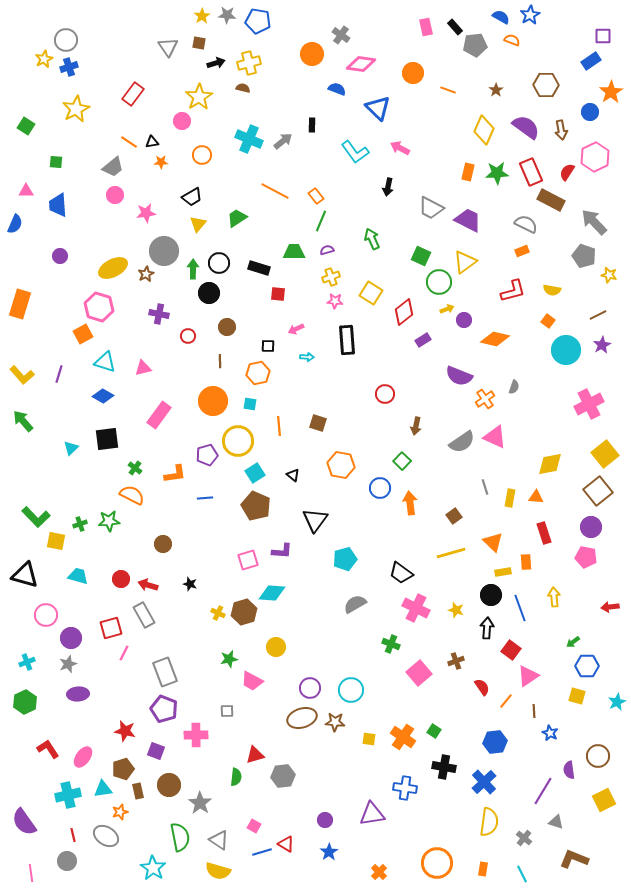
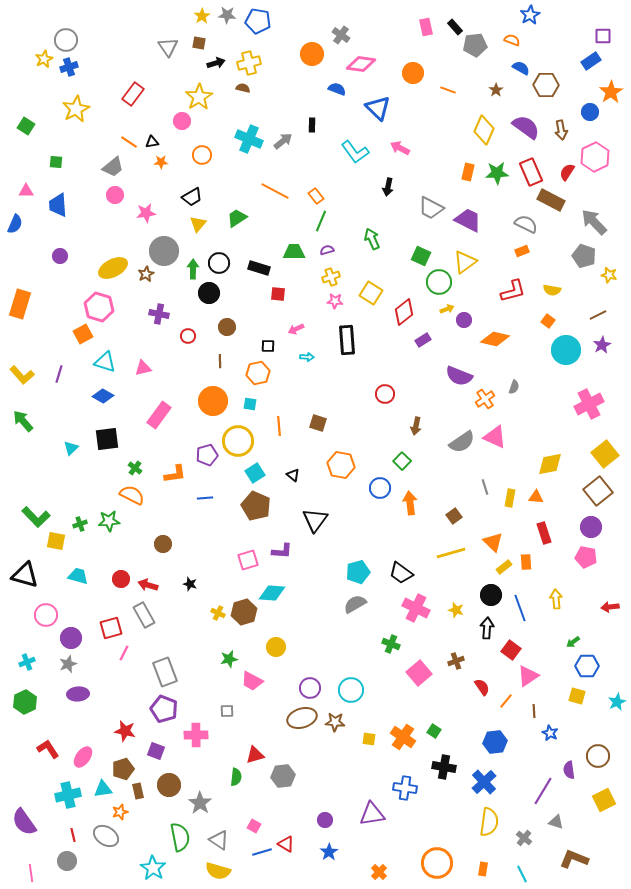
blue semicircle at (501, 17): moved 20 px right, 51 px down
cyan pentagon at (345, 559): moved 13 px right, 13 px down
yellow rectangle at (503, 572): moved 1 px right, 5 px up; rotated 28 degrees counterclockwise
yellow arrow at (554, 597): moved 2 px right, 2 px down
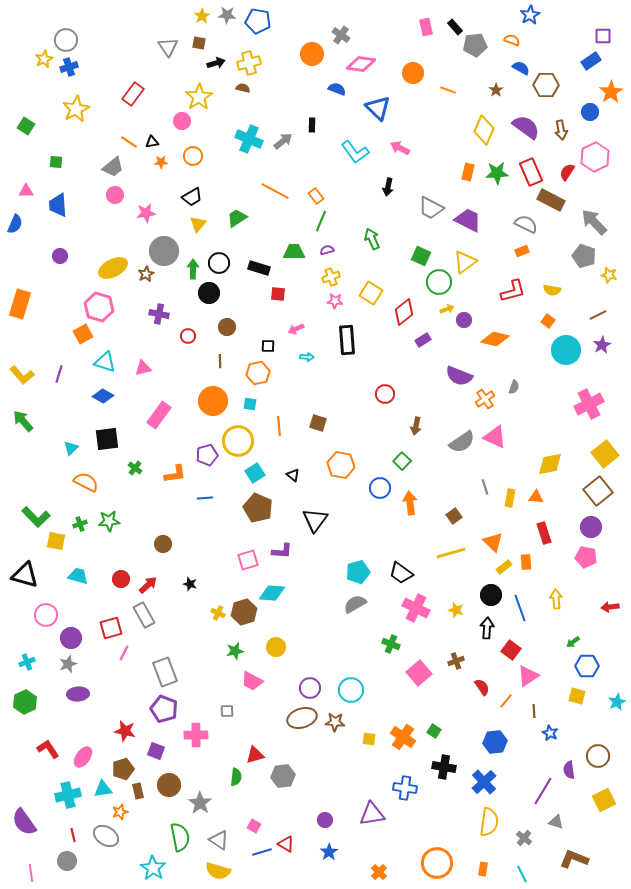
orange circle at (202, 155): moved 9 px left, 1 px down
orange semicircle at (132, 495): moved 46 px left, 13 px up
brown pentagon at (256, 506): moved 2 px right, 2 px down
red arrow at (148, 585): rotated 120 degrees clockwise
green star at (229, 659): moved 6 px right, 8 px up
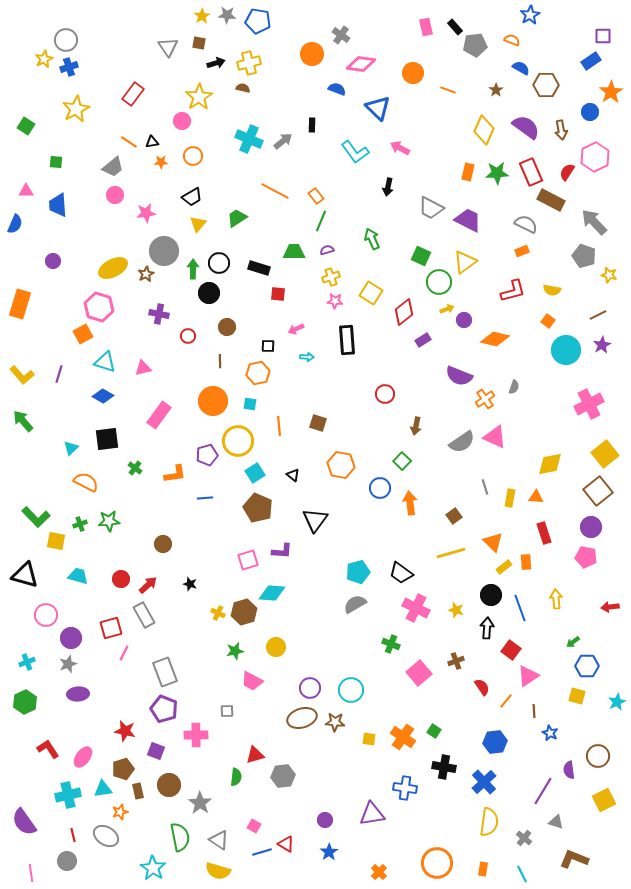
purple circle at (60, 256): moved 7 px left, 5 px down
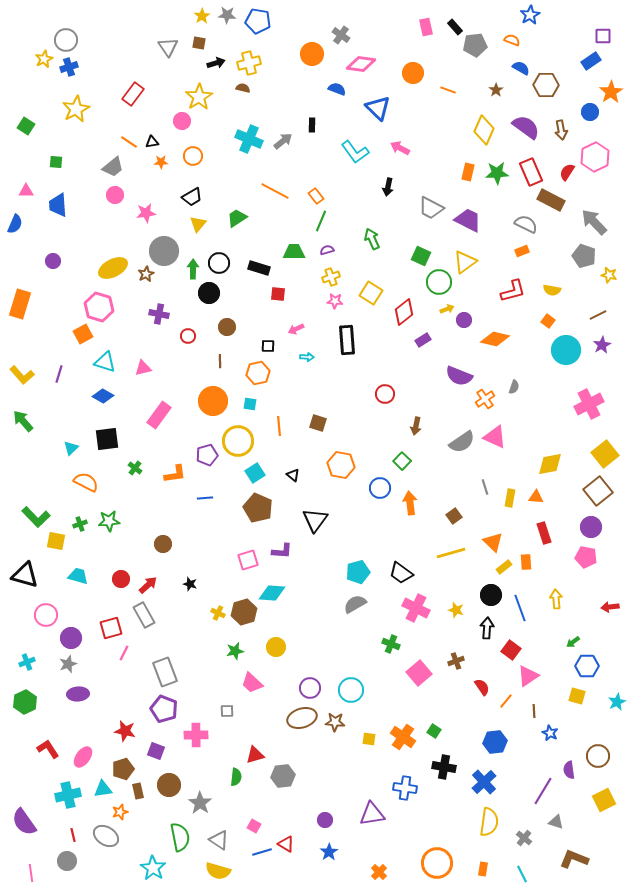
pink trapezoid at (252, 681): moved 2 px down; rotated 15 degrees clockwise
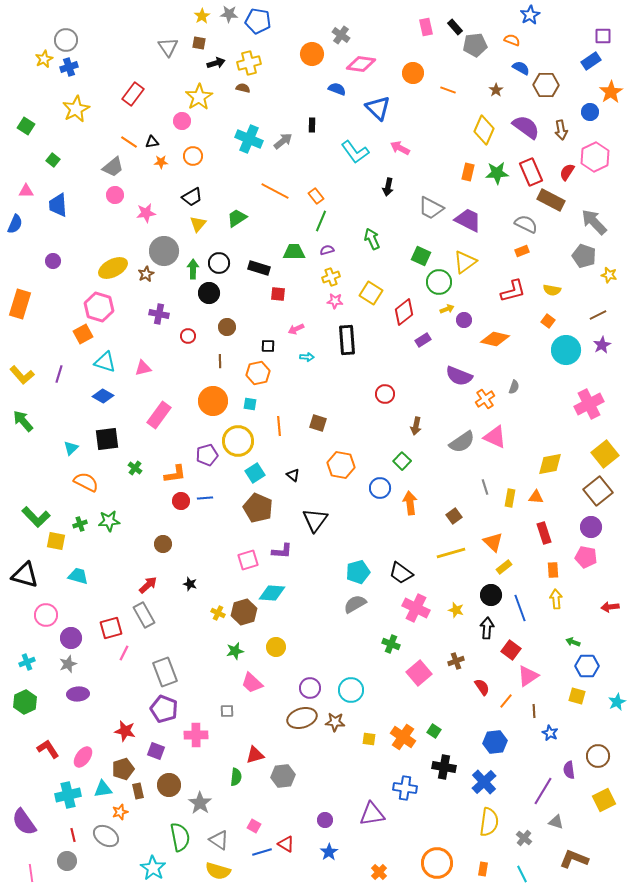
gray star at (227, 15): moved 2 px right, 1 px up
green square at (56, 162): moved 3 px left, 2 px up; rotated 32 degrees clockwise
orange rectangle at (526, 562): moved 27 px right, 8 px down
red circle at (121, 579): moved 60 px right, 78 px up
green arrow at (573, 642): rotated 56 degrees clockwise
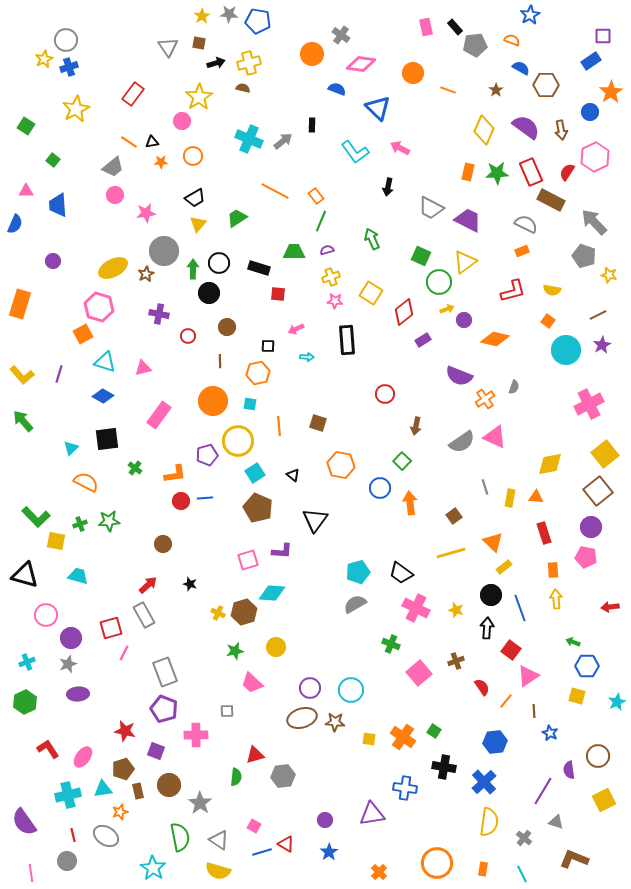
black trapezoid at (192, 197): moved 3 px right, 1 px down
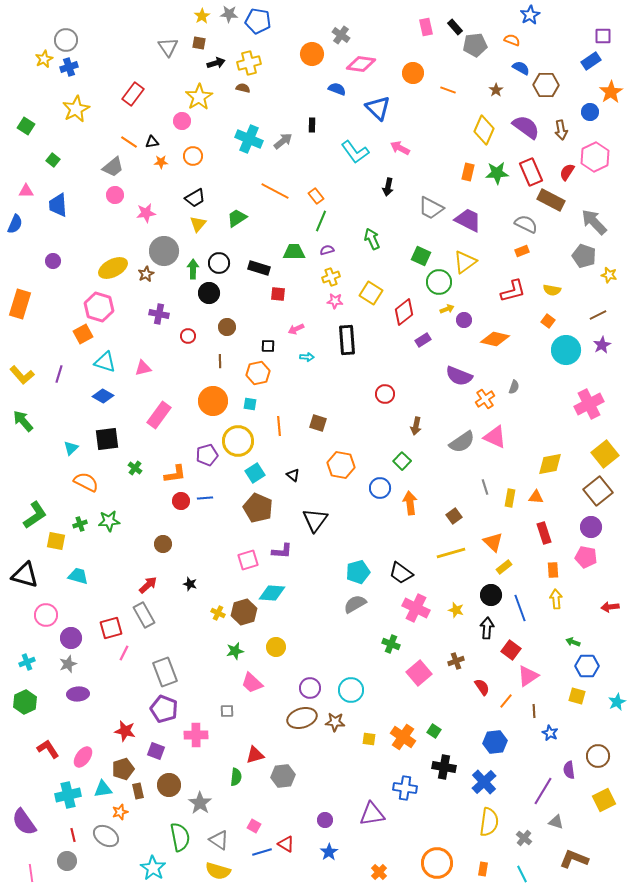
green L-shape at (36, 517): moved 1 px left, 2 px up; rotated 80 degrees counterclockwise
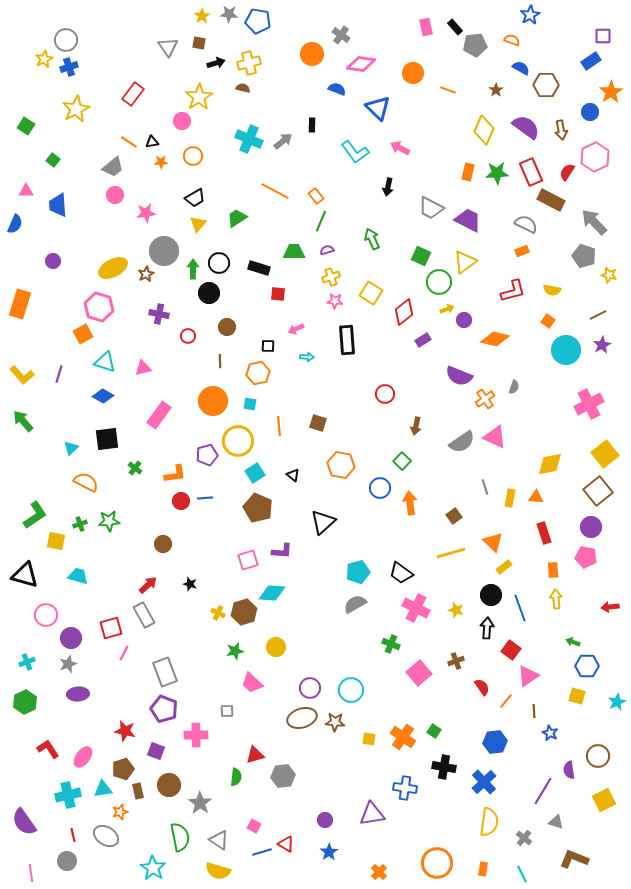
black triangle at (315, 520): moved 8 px right, 2 px down; rotated 12 degrees clockwise
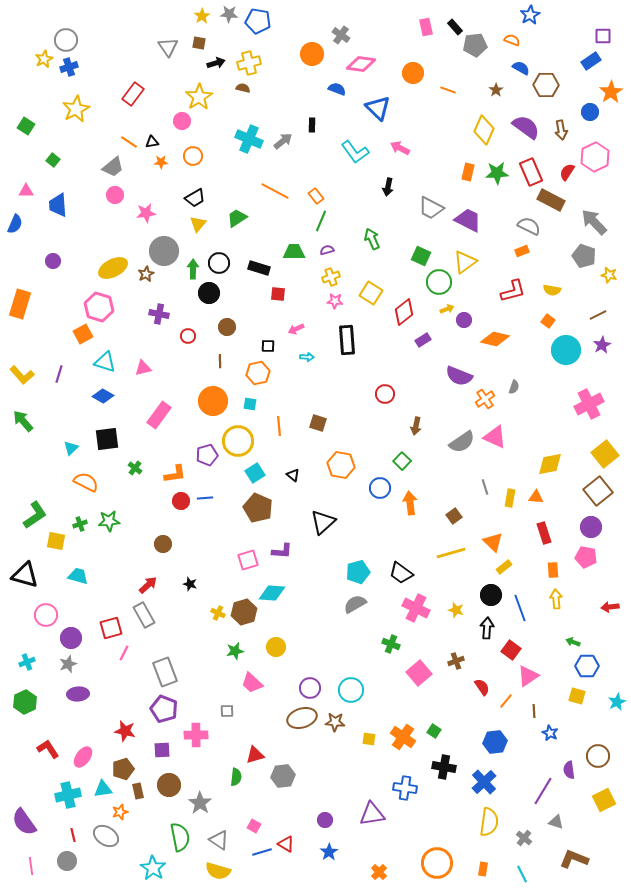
gray semicircle at (526, 224): moved 3 px right, 2 px down
purple square at (156, 751): moved 6 px right, 1 px up; rotated 24 degrees counterclockwise
pink line at (31, 873): moved 7 px up
